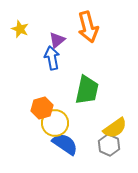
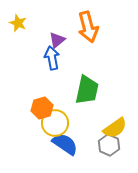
yellow star: moved 2 px left, 6 px up
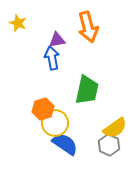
purple triangle: rotated 30 degrees clockwise
orange hexagon: moved 1 px right, 1 px down
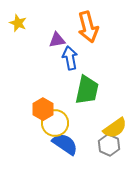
blue arrow: moved 18 px right
orange hexagon: rotated 15 degrees counterclockwise
